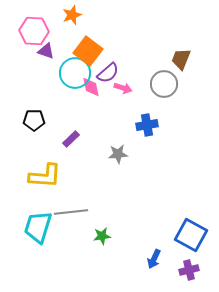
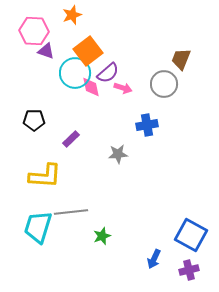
orange square: rotated 16 degrees clockwise
green star: rotated 12 degrees counterclockwise
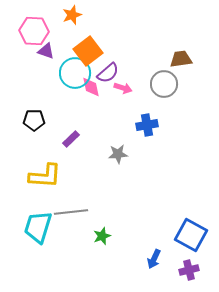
brown trapezoid: rotated 60 degrees clockwise
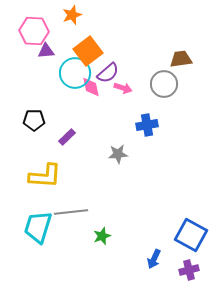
purple triangle: rotated 24 degrees counterclockwise
purple rectangle: moved 4 px left, 2 px up
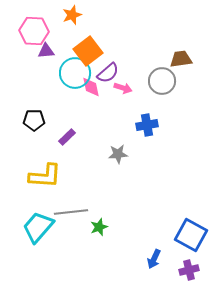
gray circle: moved 2 px left, 3 px up
cyan trapezoid: rotated 24 degrees clockwise
green star: moved 3 px left, 9 px up
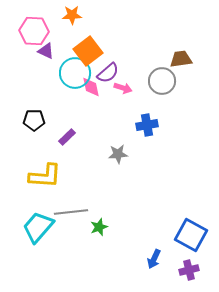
orange star: rotated 18 degrees clockwise
purple triangle: rotated 30 degrees clockwise
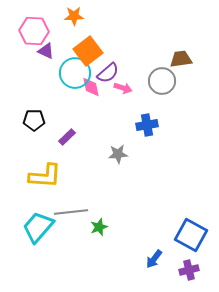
orange star: moved 2 px right, 1 px down
blue arrow: rotated 12 degrees clockwise
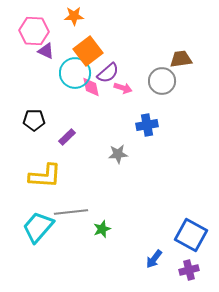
green star: moved 3 px right, 2 px down
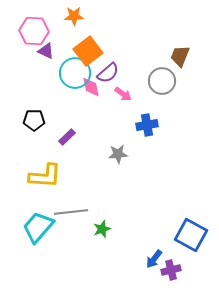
brown trapezoid: moved 1 px left, 3 px up; rotated 60 degrees counterclockwise
pink arrow: moved 6 px down; rotated 18 degrees clockwise
purple cross: moved 18 px left
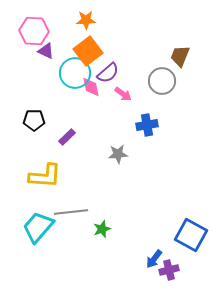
orange star: moved 12 px right, 4 px down
purple cross: moved 2 px left
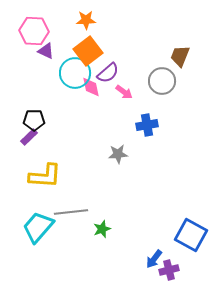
pink arrow: moved 1 px right, 2 px up
purple rectangle: moved 38 px left
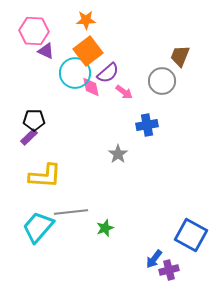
gray star: rotated 30 degrees counterclockwise
green star: moved 3 px right, 1 px up
